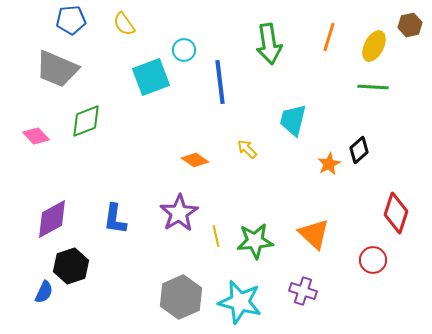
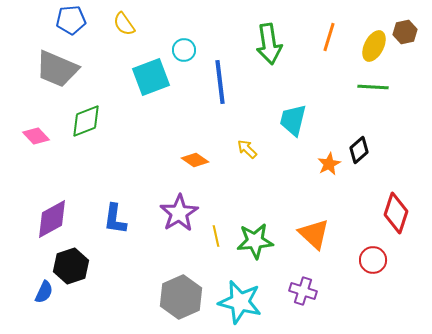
brown hexagon: moved 5 px left, 7 px down
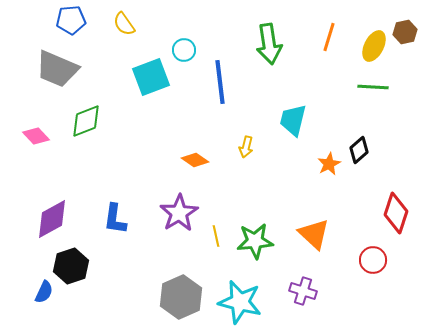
yellow arrow: moved 1 px left, 2 px up; rotated 120 degrees counterclockwise
